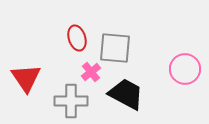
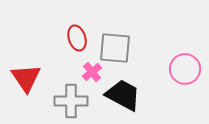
pink cross: moved 1 px right
black trapezoid: moved 3 px left, 1 px down
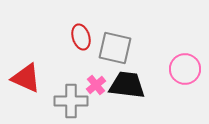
red ellipse: moved 4 px right, 1 px up
gray square: rotated 8 degrees clockwise
pink cross: moved 4 px right, 13 px down
red triangle: rotated 32 degrees counterclockwise
black trapezoid: moved 4 px right, 10 px up; rotated 21 degrees counterclockwise
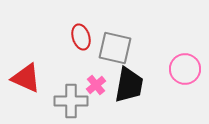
black trapezoid: moved 2 px right; rotated 93 degrees clockwise
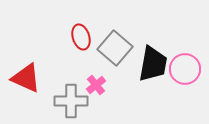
gray square: rotated 28 degrees clockwise
black trapezoid: moved 24 px right, 21 px up
